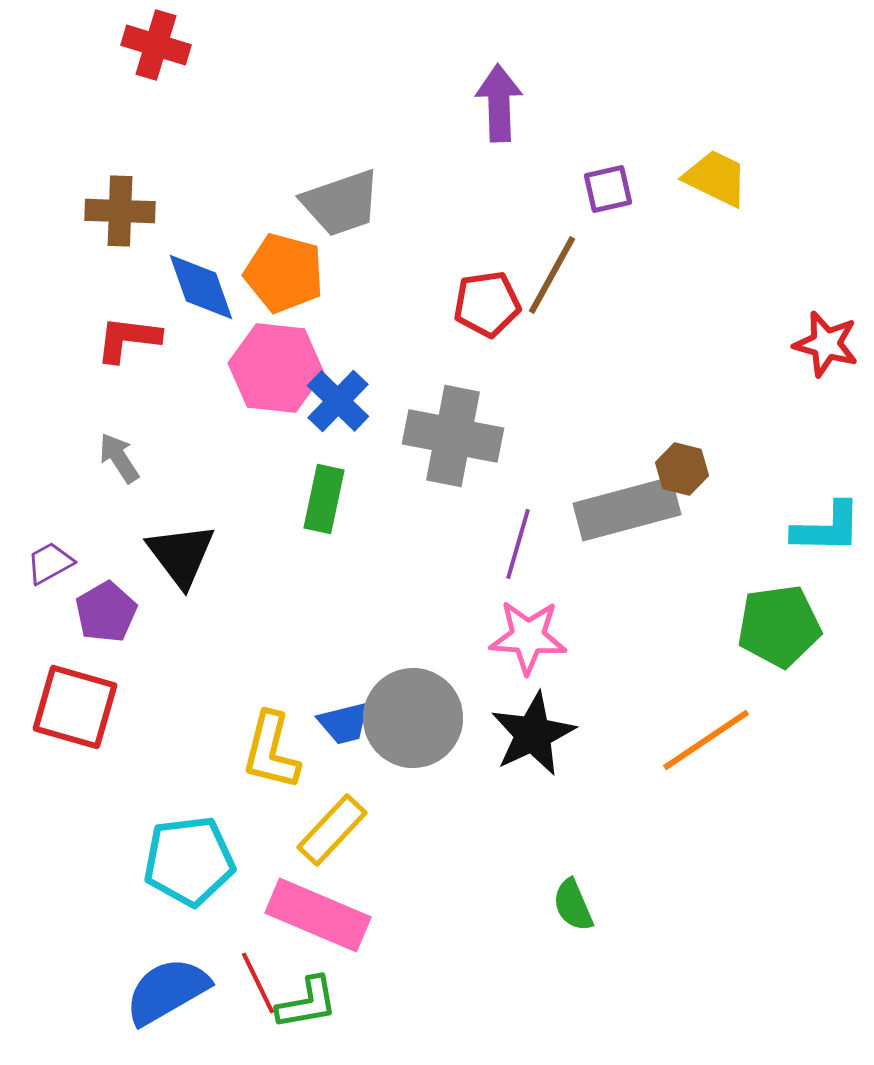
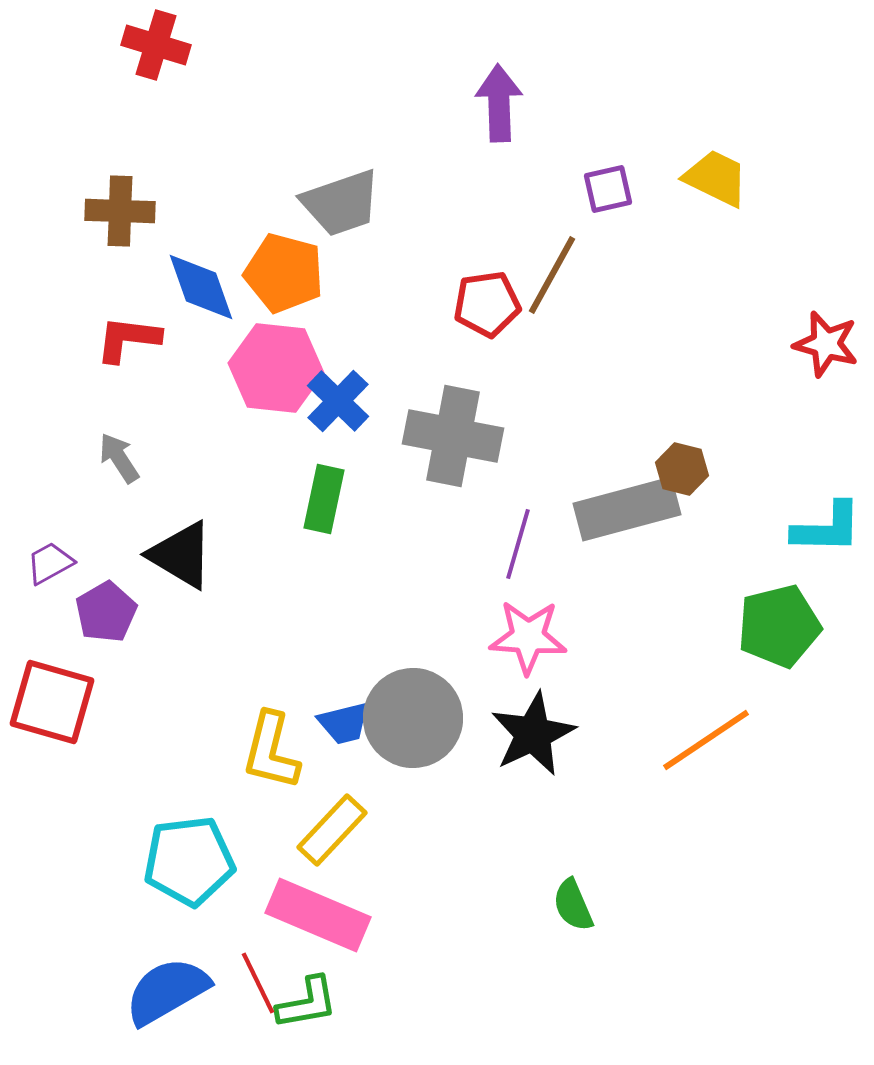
black triangle: rotated 22 degrees counterclockwise
green pentagon: rotated 6 degrees counterclockwise
red square: moved 23 px left, 5 px up
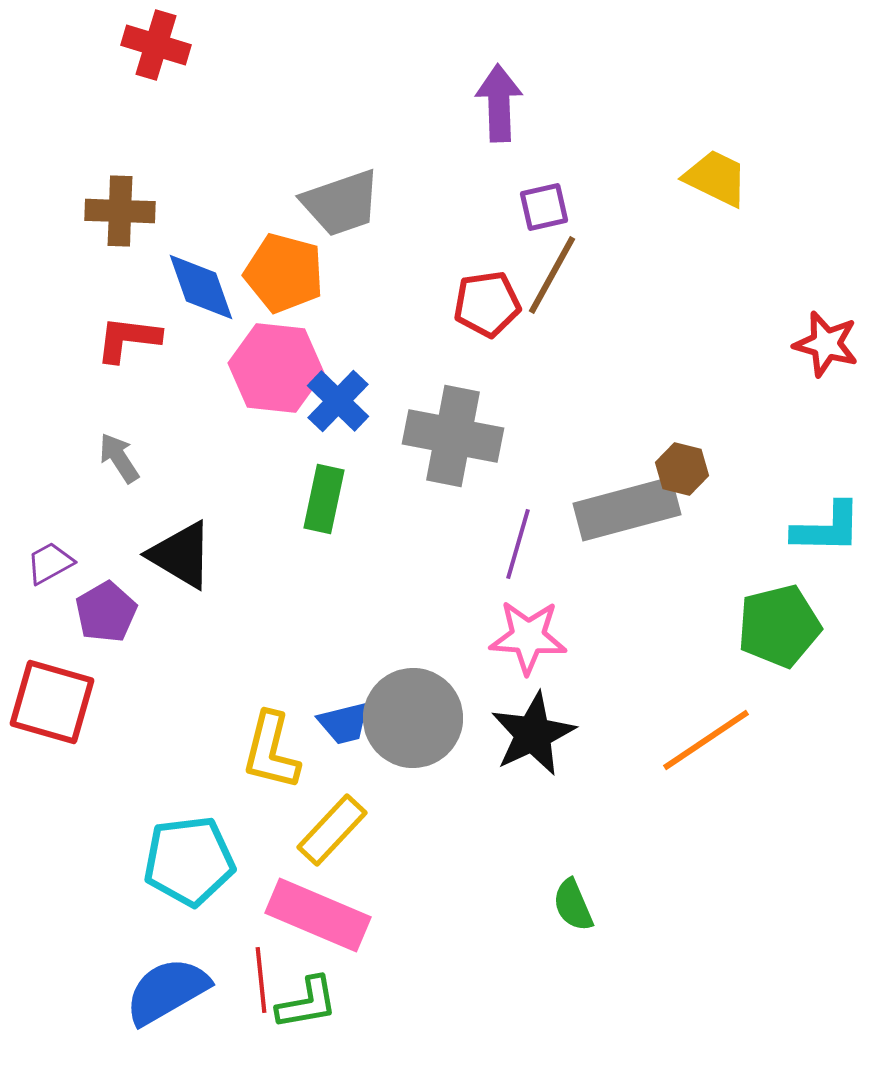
purple square: moved 64 px left, 18 px down
red line: moved 3 px right, 3 px up; rotated 20 degrees clockwise
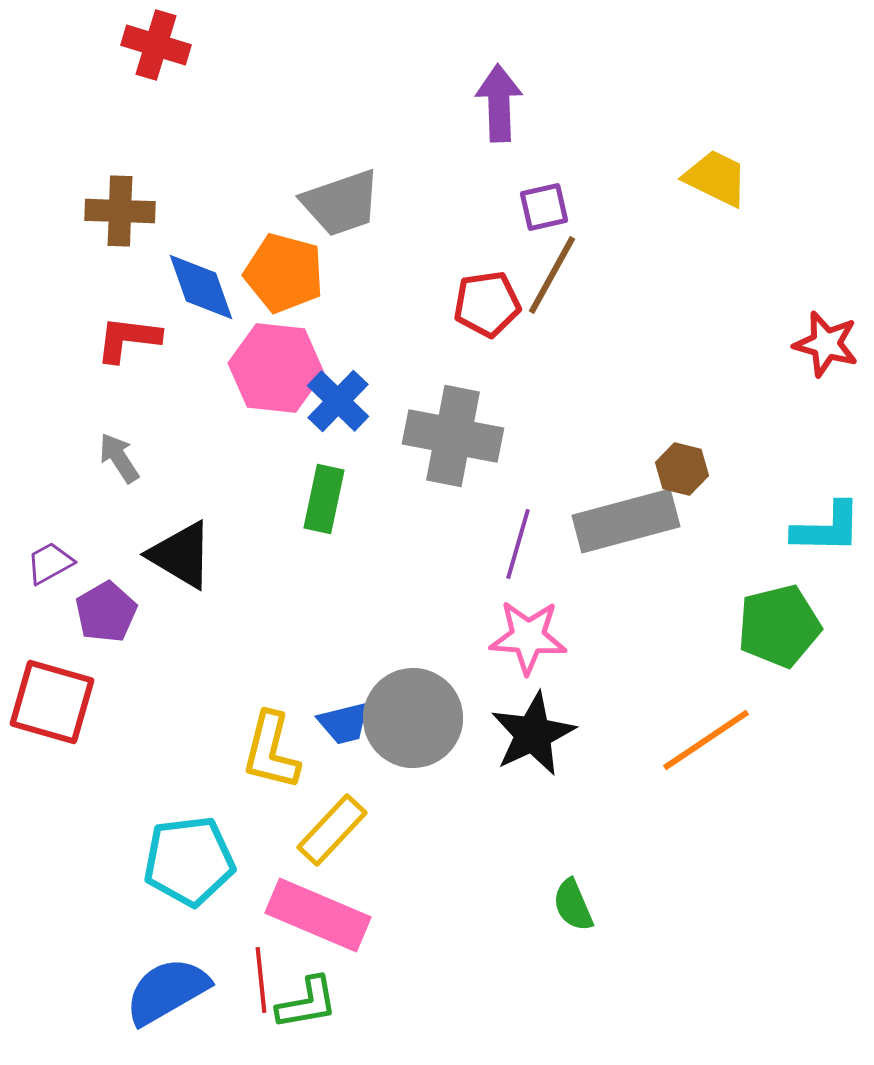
gray rectangle: moved 1 px left, 12 px down
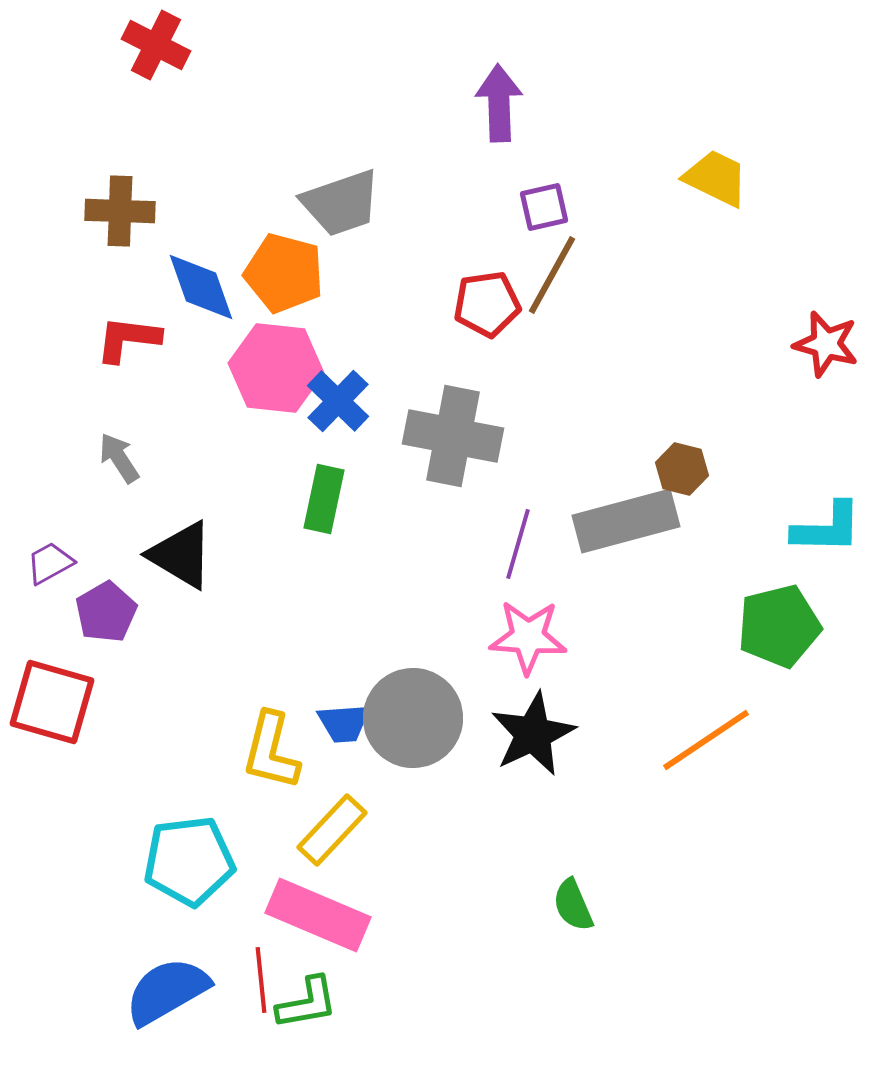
red cross: rotated 10 degrees clockwise
blue trapezoid: rotated 10 degrees clockwise
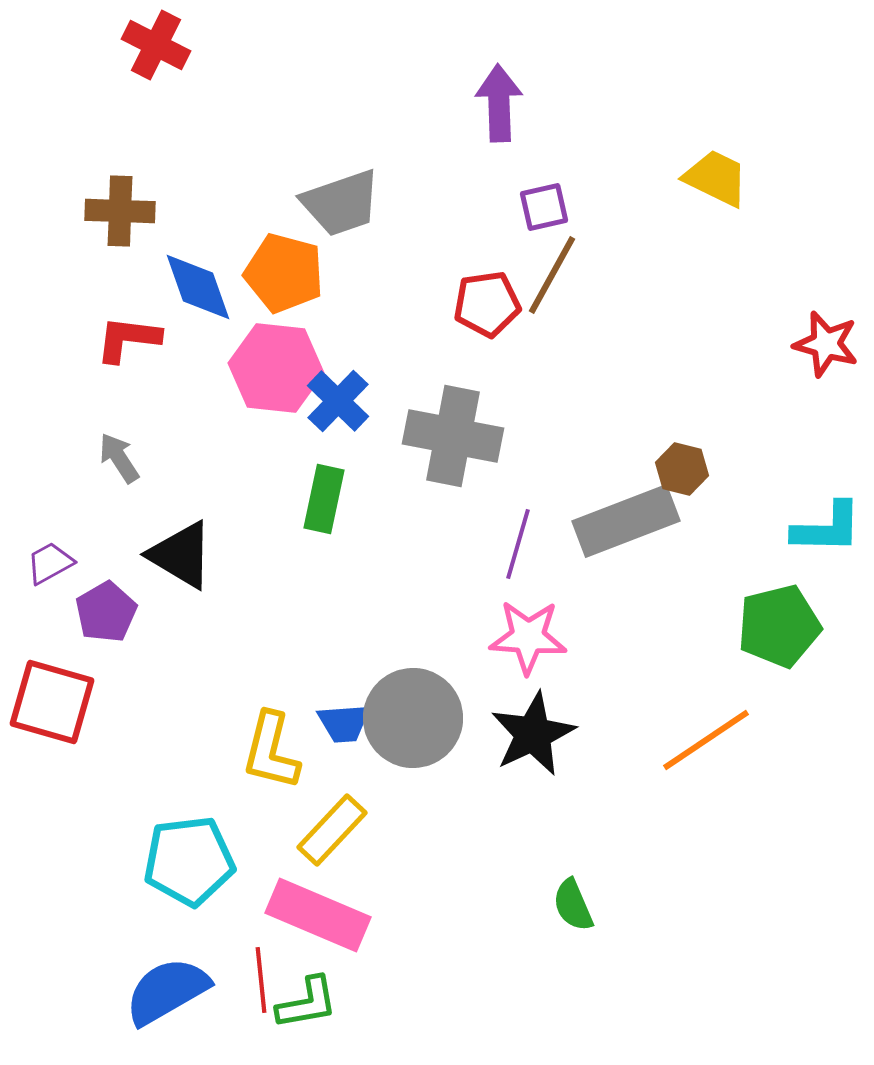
blue diamond: moved 3 px left
gray rectangle: rotated 6 degrees counterclockwise
